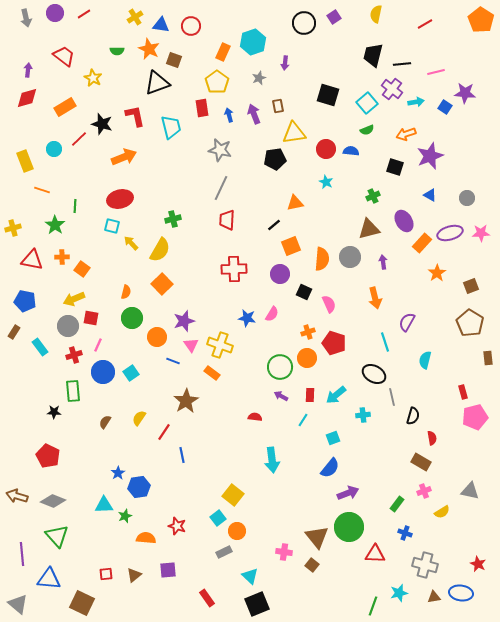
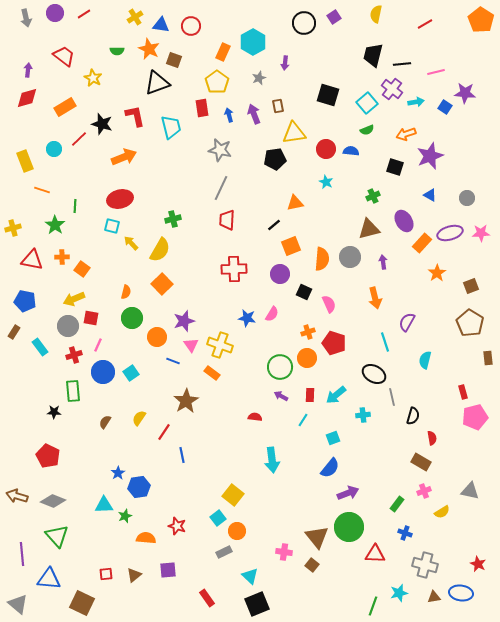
cyan hexagon at (253, 42): rotated 10 degrees counterclockwise
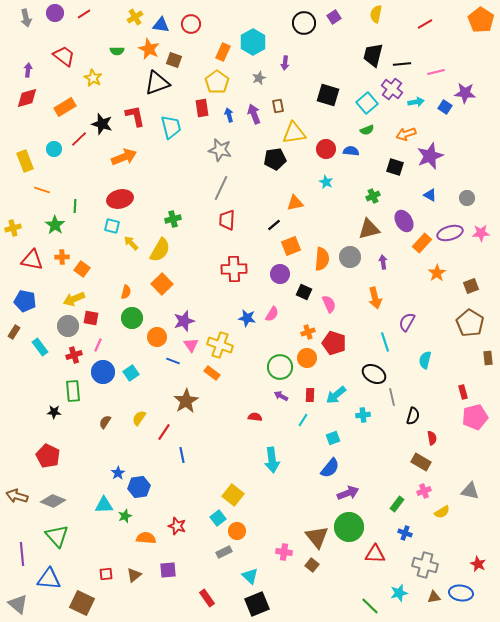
red circle at (191, 26): moved 2 px up
green line at (373, 606): moved 3 px left; rotated 66 degrees counterclockwise
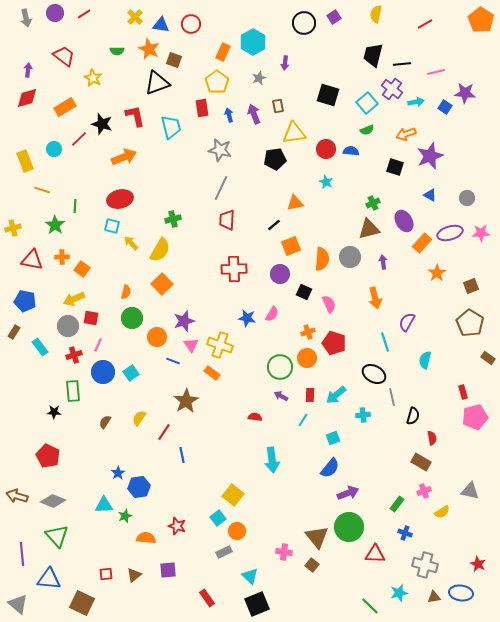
yellow cross at (135, 17): rotated 14 degrees counterclockwise
green cross at (373, 196): moved 7 px down
brown rectangle at (488, 358): rotated 48 degrees counterclockwise
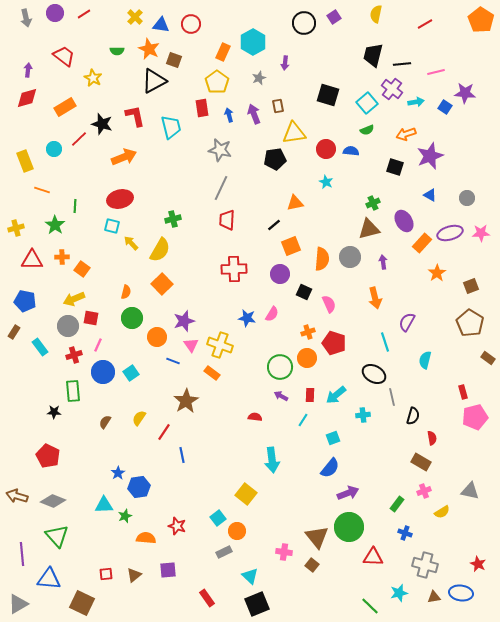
black triangle at (157, 83): moved 3 px left, 2 px up; rotated 8 degrees counterclockwise
yellow cross at (13, 228): moved 3 px right
red triangle at (32, 260): rotated 10 degrees counterclockwise
yellow square at (233, 495): moved 13 px right, 1 px up
red triangle at (375, 554): moved 2 px left, 3 px down
gray triangle at (18, 604): rotated 50 degrees clockwise
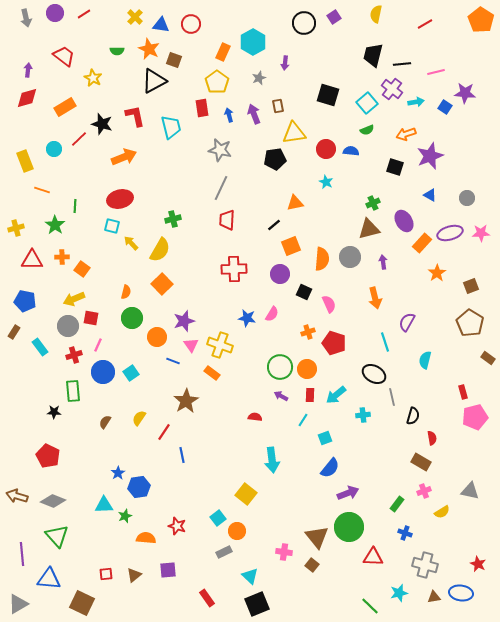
orange circle at (307, 358): moved 11 px down
cyan square at (333, 438): moved 8 px left
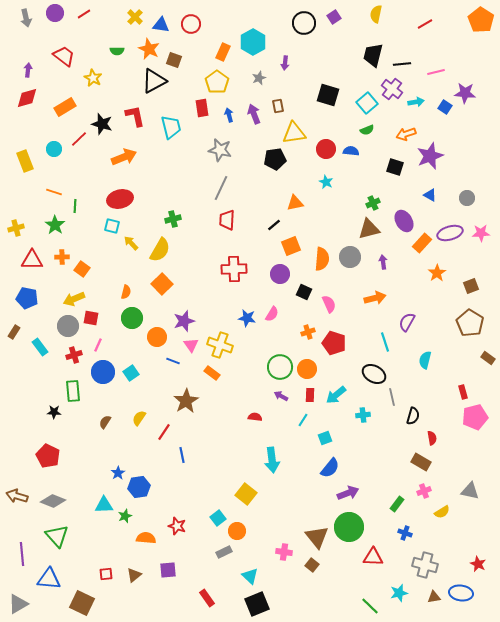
orange line at (42, 190): moved 12 px right, 2 px down
orange arrow at (375, 298): rotated 90 degrees counterclockwise
blue pentagon at (25, 301): moved 2 px right, 3 px up
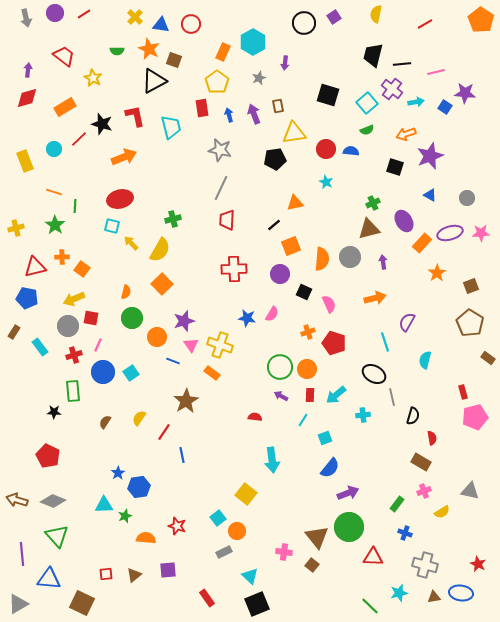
red triangle at (32, 260): moved 3 px right, 7 px down; rotated 15 degrees counterclockwise
brown arrow at (17, 496): moved 4 px down
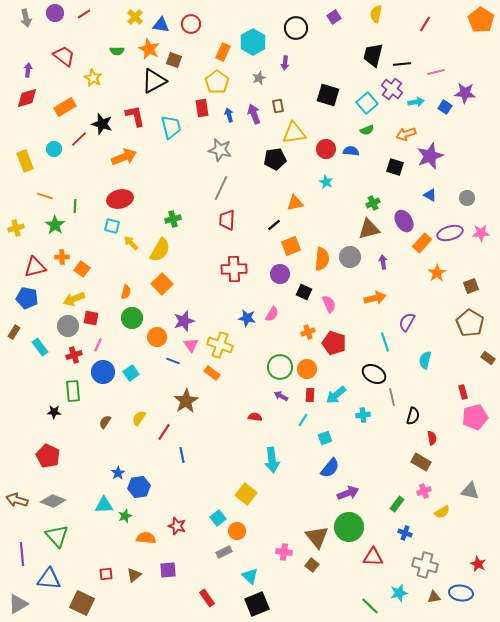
black circle at (304, 23): moved 8 px left, 5 px down
red line at (425, 24): rotated 28 degrees counterclockwise
orange line at (54, 192): moved 9 px left, 4 px down
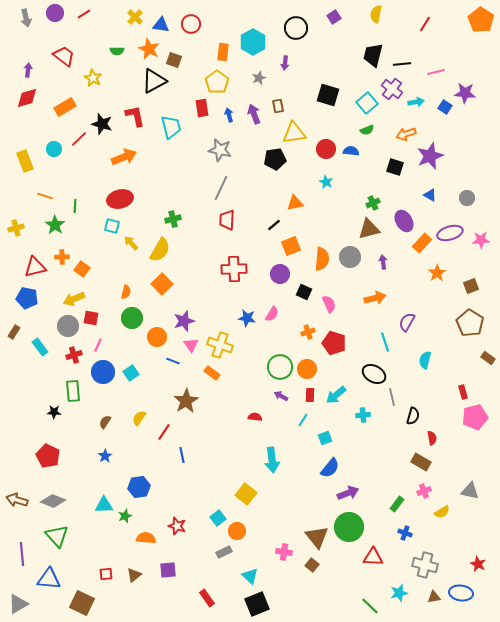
orange rectangle at (223, 52): rotated 18 degrees counterclockwise
pink star at (481, 233): moved 7 px down
blue star at (118, 473): moved 13 px left, 17 px up
